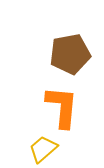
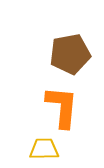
yellow trapezoid: moved 1 px right; rotated 40 degrees clockwise
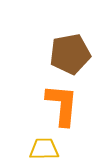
orange L-shape: moved 2 px up
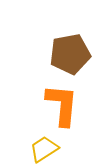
yellow trapezoid: rotated 32 degrees counterclockwise
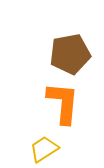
orange L-shape: moved 1 px right, 2 px up
